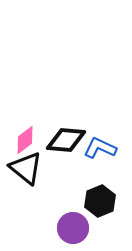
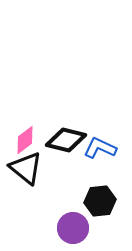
black diamond: rotated 9 degrees clockwise
black hexagon: rotated 16 degrees clockwise
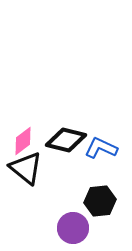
pink diamond: moved 2 px left, 1 px down
blue L-shape: moved 1 px right
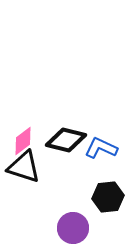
black triangle: moved 2 px left, 1 px up; rotated 21 degrees counterclockwise
black hexagon: moved 8 px right, 4 px up
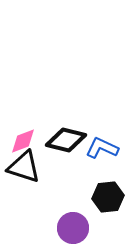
pink diamond: rotated 16 degrees clockwise
blue L-shape: moved 1 px right
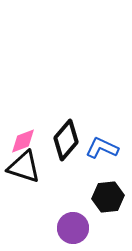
black diamond: rotated 63 degrees counterclockwise
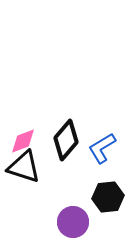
blue L-shape: rotated 56 degrees counterclockwise
purple circle: moved 6 px up
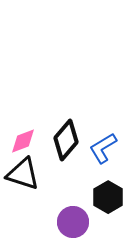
blue L-shape: moved 1 px right
black triangle: moved 1 px left, 7 px down
black hexagon: rotated 24 degrees counterclockwise
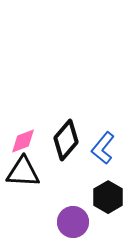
blue L-shape: rotated 20 degrees counterclockwise
black triangle: moved 2 px up; rotated 15 degrees counterclockwise
